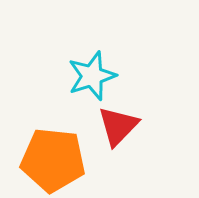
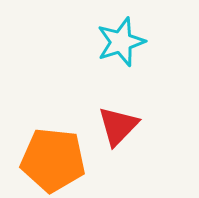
cyan star: moved 29 px right, 34 px up
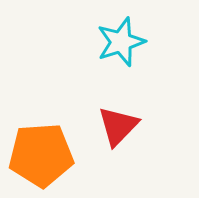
orange pentagon: moved 12 px left, 5 px up; rotated 10 degrees counterclockwise
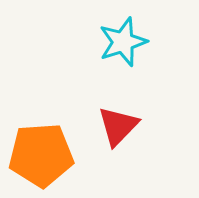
cyan star: moved 2 px right
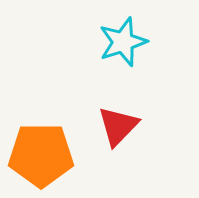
orange pentagon: rotated 4 degrees clockwise
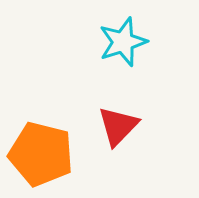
orange pentagon: moved 1 px up; rotated 14 degrees clockwise
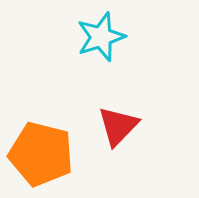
cyan star: moved 22 px left, 5 px up
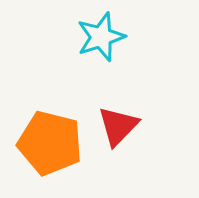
orange pentagon: moved 9 px right, 11 px up
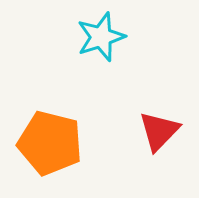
red triangle: moved 41 px right, 5 px down
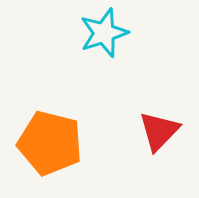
cyan star: moved 3 px right, 4 px up
